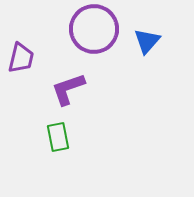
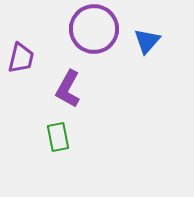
purple L-shape: rotated 42 degrees counterclockwise
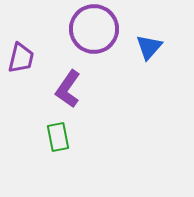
blue triangle: moved 2 px right, 6 px down
purple L-shape: rotated 6 degrees clockwise
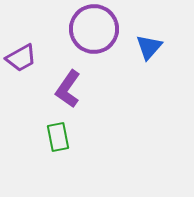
purple trapezoid: rotated 48 degrees clockwise
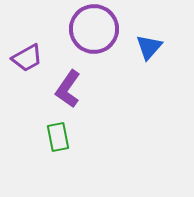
purple trapezoid: moved 6 px right
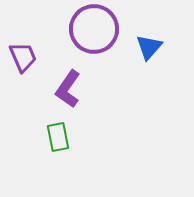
purple trapezoid: moved 4 px left, 1 px up; rotated 84 degrees counterclockwise
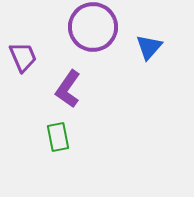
purple circle: moved 1 px left, 2 px up
